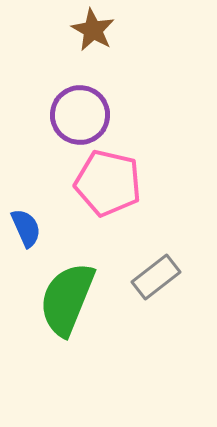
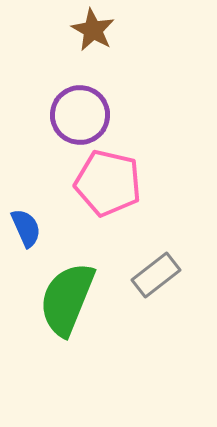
gray rectangle: moved 2 px up
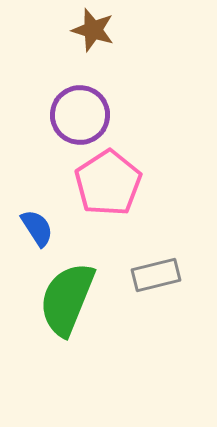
brown star: rotated 12 degrees counterclockwise
pink pentagon: rotated 26 degrees clockwise
blue semicircle: moved 11 px right; rotated 9 degrees counterclockwise
gray rectangle: rotated 24 degrees clockwise
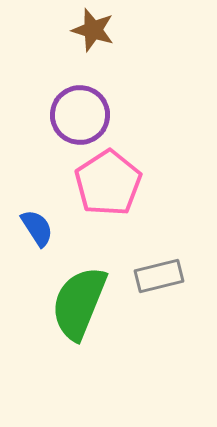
gray rectangle: moved 3 px right, 1 px down
green semicircle: moved 12 px right, 4 px down
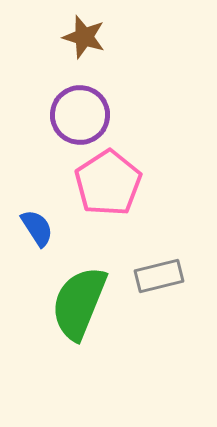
brown star: moved 9 px left, 7 px down
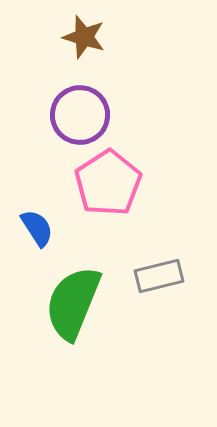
green semicircle: moved 6 px left
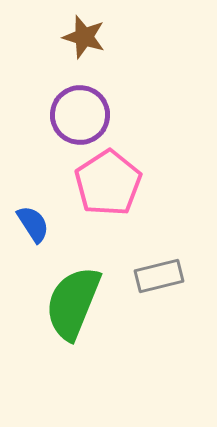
blue semicircle: moved 4 px left, 4 px up
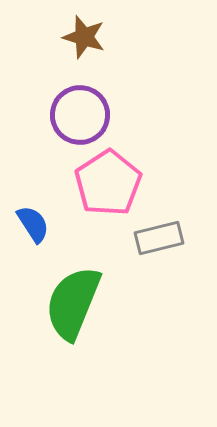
gray rectangle: moved 38 px up
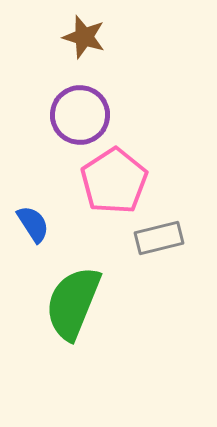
pink pentagon: moved 6 px right, 2 px up
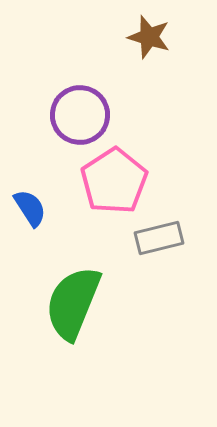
brown star: moved 65 px right
blue semicircle: moved 3 px left, 16 px up
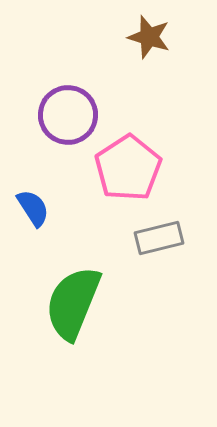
purple circle: moved 12 px left
pink pentagon: moved 14 px right, 13 px up
blue semicircle: moved 3 px right
